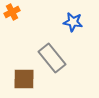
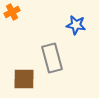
blue star: moved 3 px right, 3 px down
gray rectangle: rotated 24 degrees clockwise
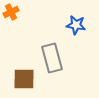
orange cross: moved 1 px left
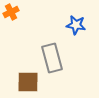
brown square: moved 4 px right, 3 px down
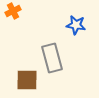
orange cross: moved 2 px right, 1 px up
brown square: moved 1 px left, 2 px up
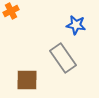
orange cross: moved 2 px left
gray rectangle: moved 11 px right; rotated 20 degrees counterclockwise
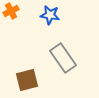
blue star: moved 26 px left, 10 px up
brown square: rotated 15 degrees counterclockwise
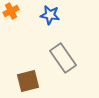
brown square: moved 1 px right, 1 px down
